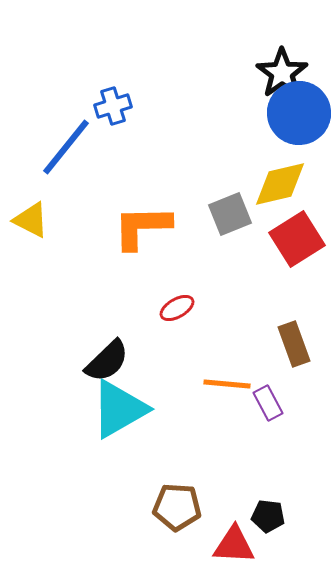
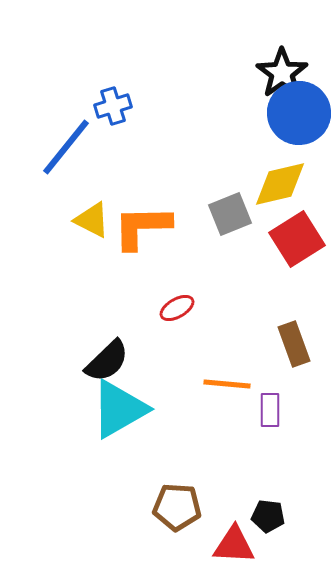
yellow triangle: moved 61 px right
purple rectangle: moved 2 px right, 7 px down; rotated 28 degrees clockwise
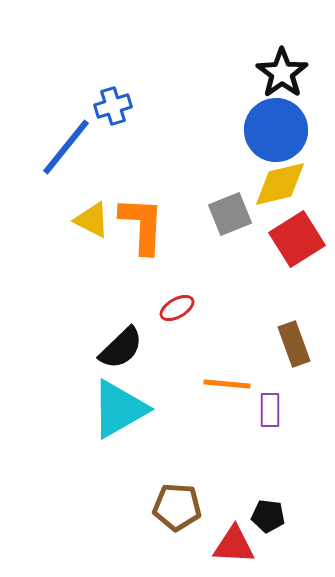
blue circle: moved 23 px left, 17 px down
orange L-shape: moved 2 px up; rotated 94 degrees clockwise
black semicircle: moved 14 px right, 13 px up
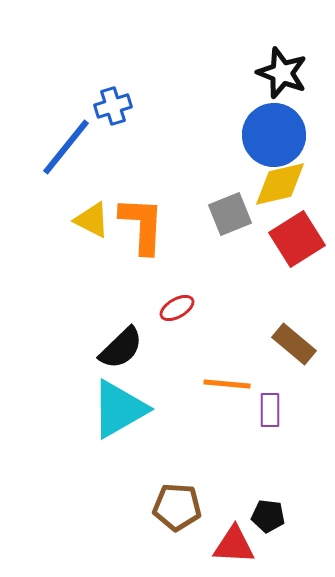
black star: rotated 15 degrees counterclockwise
blue circle: moved 2 px left, 5 px down
brown rectangle: rotated 30 degrees counterclockwise
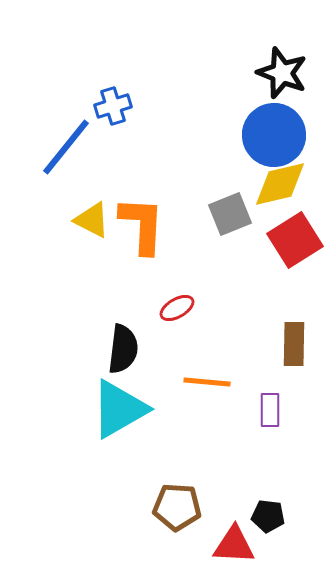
red square: moved 2 px left, 1 px down
brown rectangle: rotated 51 degrees clockwise
black semicircle: moved 2 px right, 1 px down; rotated 39 degrees counterclockwise
orange line: moved 20 px left, 2 px up
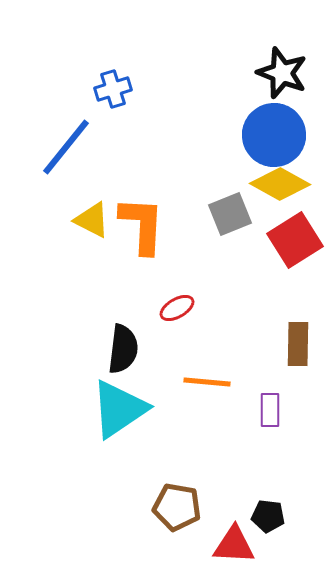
blue cross: moved 17 px up
yellow diamond: rotated 42 degrees clockwise
brown rectangle: moved 4 px right
cyan triangle: rotated 4 degrees counterclockwise
brown pentagon: rotated 6 degrees clockwise
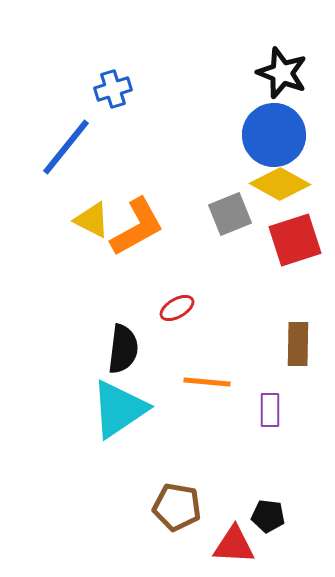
orange L-shape: moved 5 px left, 2 px down; rotated 58 degrees clockwise
red square: rotated 14 degrees clockwise
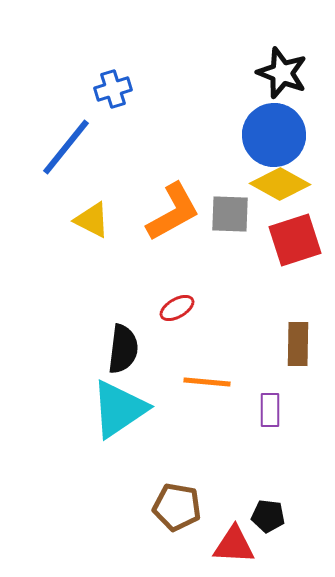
gray square: rotated 24 degrees clockwise
orange L-shape: moved 36 px right, 15 px up
